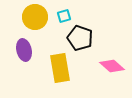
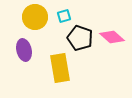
pink diamond: moved 29 px up
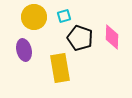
yellow circle: moved 1 px left
pink diamond: rotated 50 degrees clockwise
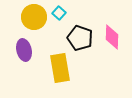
cyan square: moved 5 px left, 3 px up; rotated 32 degrees counterclockwise
